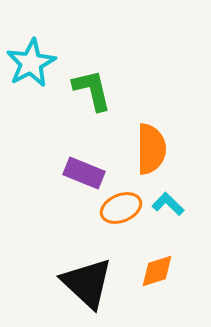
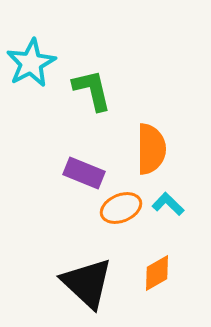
orange diamond: moved 2 px down; rotated 12 degrees counterclockwise
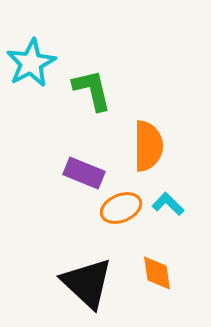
orange semicircle: moved 3 px left, 3 px up
orange diamond: rotated 69 degrees counterclockwise
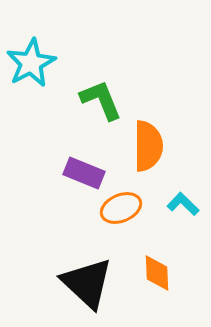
green L-shape: moved 9 px right, 10 px down; rotated 9 degrees counterclockwise
cyan L-shape: moved 15 px right
orange diamond: rotated 6 degrees clockwise
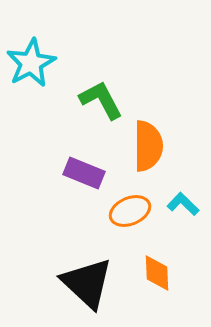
green L-shape: rotated 6 degrees counterclockwise
orange ellipse: moved 9 px right, 3 px down
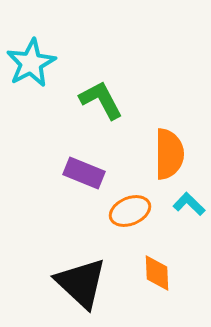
orange semicircle: moved 21 px right, 8 px down
cyan L-shape: moved 6 px right
black triangle: moved 6 px left
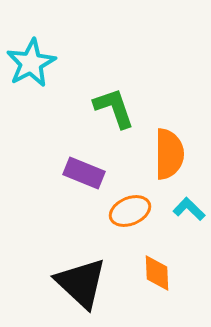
green L-shape: moved 13 px right, 8 px down; rotated 9 degrees clockwise
cyan L-shape: moved 5 px down
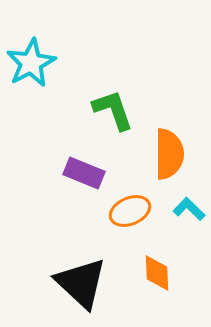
green L-shape: moved 1 px left, 2 px down
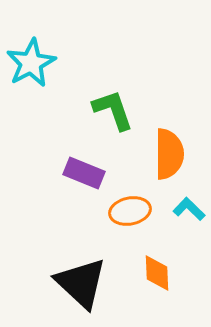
orange ellipse: rotated 12 degrees clockwise
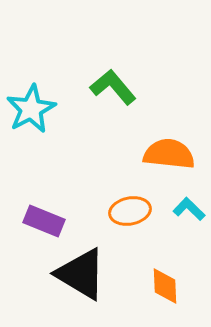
cyan star: moved 46 px down
green L-shape: moved 23 px up; rotated 21 degrees counterclockwise
orange semicircle: rotated 84 degrees counterclockwise
purple rectangle: moved 40 px left, 48 px down
orange diamond: moved 8 px right, 13 px down
black triangle: moved 9 px up; rotated 12 degrees counterclockwise
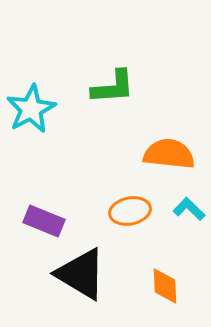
green L-shape: rotated 126 degrees clockwise
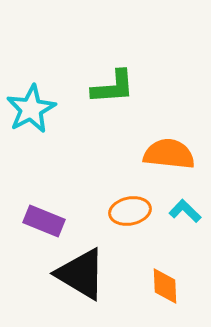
cyan L-shape: moved 4 px left, 2 px down
